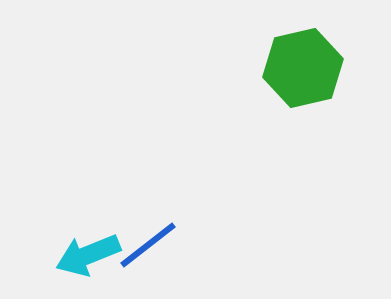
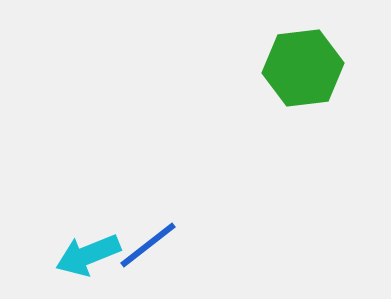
green hexagon: rotated 6 degrees clockwise
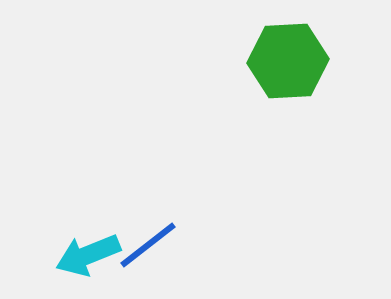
green hexagon: moved 15 px left, 7 px up; rotated 4 degrees clockwise
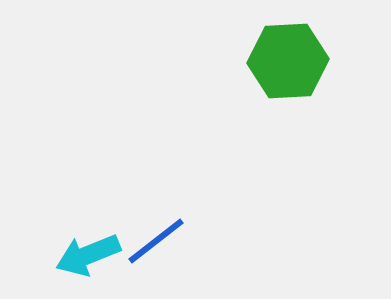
blue line: moved 8 px right, 4 px up
